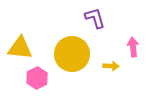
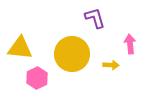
pink arrow: moved 3 px left, 3 px up
yellow arrow: moved 1 px up
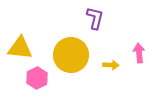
purple L-shape: rotated 30 degrees clockwise
pink arrow: moved 9 px right, 9 px down
yellow circle: moved 1 px left, 1 px down
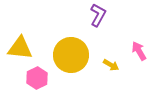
purple L-shape: moved 3 px right, 3 px up; rotated 15 degrees clockwise
pink arrow: moved 2 px up; rotated 24 degrees counterclockwise
yellow arrow: rotated 28 degrees clockwise
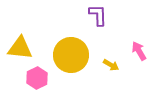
purple L-shape: rotated 30 degrees counterclockwise
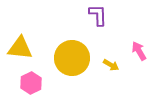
yellow circle: moved 1 px right, 3 px down
pink hexagon: moved 6 px left, 5 px down
